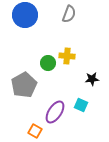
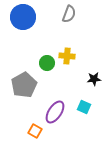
blue circle: moved 2 px left, 2 px down
green circle: moved 1 px left
black star: moved 2 px right
cyan square: moved 3 px right, 2 px down
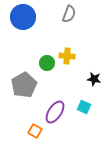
black star: rotated 16 degrees clockwise
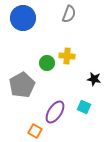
blue circle: moved 1 px down
gray pentagon: moved 2 px left
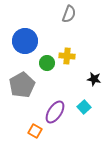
blue circle: moved 2 px right, 23 px down
cyan square: rotated 24 degrees clockwise
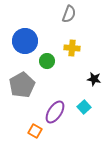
yellow cross: moved 5 px right, 8 px up
green circle: moved 2 px up
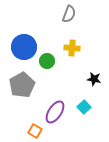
blue circle: moved 1 px left, 6 px down
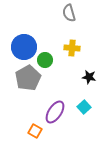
gray semicircle: moved 1 px up; rotated 144 degrees clockwise
green circle: moved 2 px left, 1 px up
black star: moved 5 px left, 2 px up
gray pentagon: moved 6 px right, 7 px up
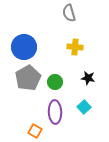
yellow cross: moved 3 px right, 1 px up
green circle: moved 10 px right, 22 px down
black star: moved 1 px left, 1 px down
purple ellipse: rotated 35 degrees counterclockwise
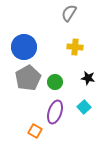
gray semicircle: rotated 48 degrees clockwise
purple ellipse: rotated 20 degrees clockwise
